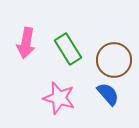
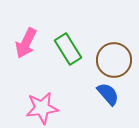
pink arrow: rotated 16 degrees clockwise
pink star: moved 17 px left, 10 px down; rotated 24 degrees counterclockwise
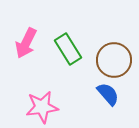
pink star: moved 1 px up
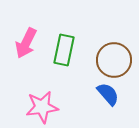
green rectangle: moved 4 px left, 1 px down; rotated 44 degrees clockwise
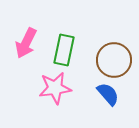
pink star: moved 13 px right, 19 px up
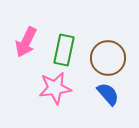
pink arrow: moved 1 px up
brown circle: moved 6 px left, 2 px up
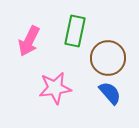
pink arrow: moved 3 px right, 1 px up
green rectangle: moved 11 px right, 19 px up
blue semicircle: moved 2 px right, 1 px up
